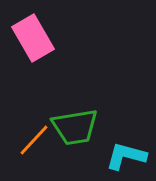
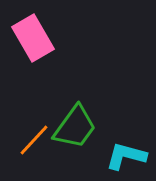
green trapezoid: rotated 45 degrees counterclockwise
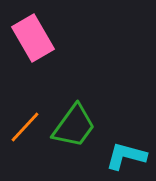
green trapezoid: moved 1 px left, 1 px up
orange line: moved 9 px left, 13 px up
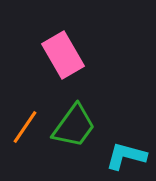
pink rectangle: moved 30 px right, 17 px down
orange line: rotated 9 degrees counterclockwise
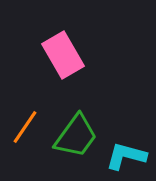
green trapezoid: moved 2 px right, 10 px down
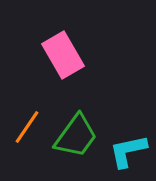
orange line: moved 2 px right
cyan L-shape: moved 2 px right, 5 px up; rotated 27 degrees counterclockwise
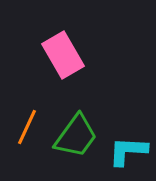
orange line: rotated 9 degrees counterclockwise
cyan L-shape: rotated 15 degrees clockwise
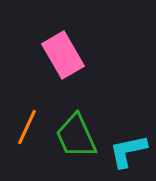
green trapezoid: rotated 120 degrees clockwise
cyan L-shape: rotated 15 degrees counterclockwise
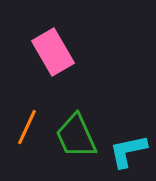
pink rectangle: moved 10 px left, 3 px up
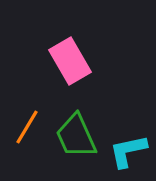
pink rectangle: moved 17 px right, 9 px down
orange line: rotated 6 degrees clockwise
